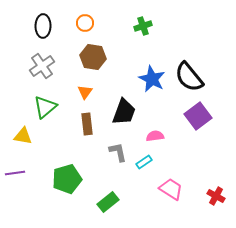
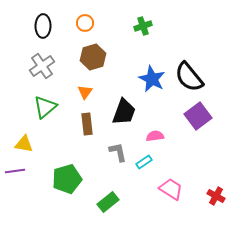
brown hexagon: rotated 25 degrees counterclockwise
yellow triangle: moved 1 px right, 8 px down
purple line: moved 2 px up
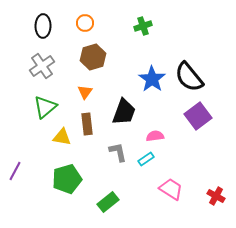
blue star: rotated 8 degrees clockwise
yellow triangle: moved 38 px right, 7 px up
cyan rectangle: moved 2 px right, 3 px up
purple line: rotated 54 degrees counterclockwise
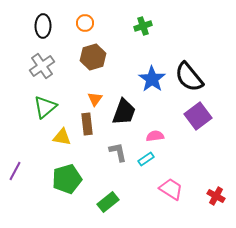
orange triangle: moved 10 px right, 7 px down
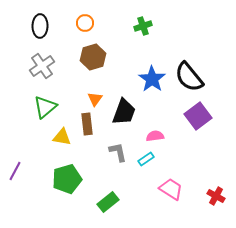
black ellipse: moved 3 px left
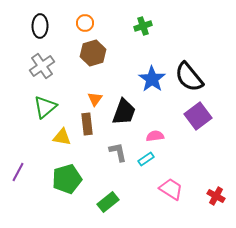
brown hexagon: moved 4 px up
purple line: moved 3 px right, 1 px down
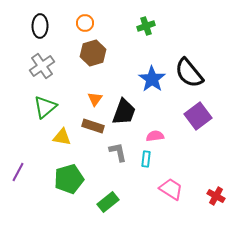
green cross: moved 3 px right
black semicircle: moved 4 px up
brown rectangle: moved 6 px right, 2 px down; rotated 65 degrees counterclockwise
cyan rectangle: rotated 49 degrees counterclockwise
green pentagon: moved 2 px right
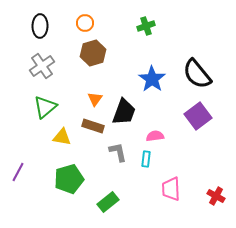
black semicircle: moved 8 px right, 1 px down
pink trapezoid: rotated 125 degrees counterclockwise
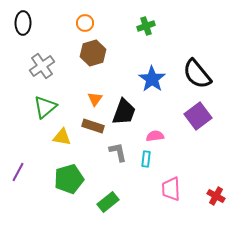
black ellipse: moved 17 px left, 3 px up
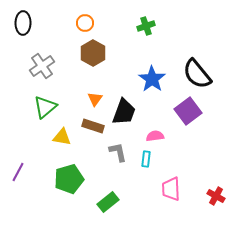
brown hexagon: rotated 15 degrees counterclockwise
purple square: moved 10 px left, 5 px up
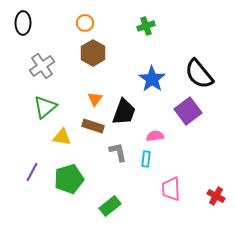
black semicircle: moved 2 px right
purple line: moved 14 px right
green rectangle: moved 2 px right, 4 px down
